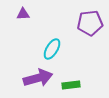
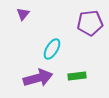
purple triangle: rotated 48 degrees counterclockwise
green rectangle: moved 6 px right, 9 px up
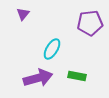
green rectangle: rotated 18 degrees clockwise
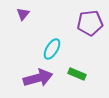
green rectangle: moved 2 px up; rotated 12 degrees clockwise
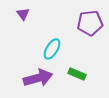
purple triangle: rotated 16 degrees counterclockwise
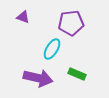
purple triangle: moved 3 px down; rotated 32 degrees counterclockwise
purple pentagon: moved 19 px left
purple arrow: rotated 28 degrees clockwise
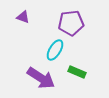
cyan ellipse: moved 3 px right, 1 px down
green rectangle: moved 2 px up
purple arrow: moved 3 px right; rotated 20 degrees clockwise
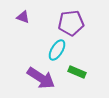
cyan ellipse: moved 2 px right
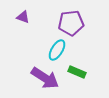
purple arrow: moved 4 px right
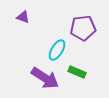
purple pentagon: moved 12 px right, 5 px down
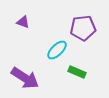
purple triangle: moved 5 px down
cyan ellipse: rotated 15 degrees clockwise
purple arrow: moved 20 px left
